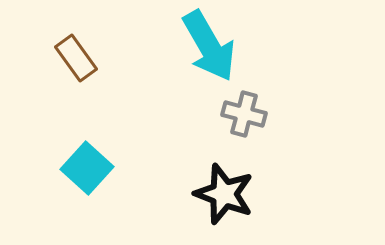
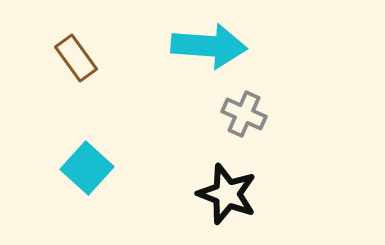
cyan arrow: rotated 56 degrees counterclockwise
gray cross: rotated 9 degrees clockwise
black star: moved 3 px right
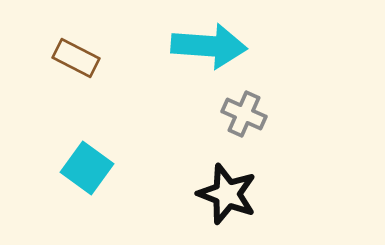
brown rectangle: rotated 27 degrees counterclockwise
cyan square: rotated 6 degrees counterclockwise
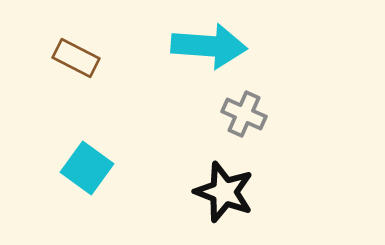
black star: moved 3 px left, 2 px up
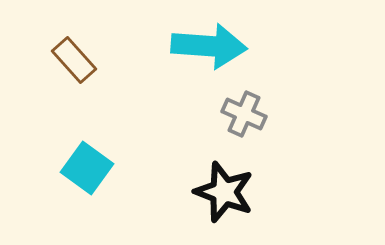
brown rectangle: moved 2 px left, 2 px down; rotated 21 degrees clockwise
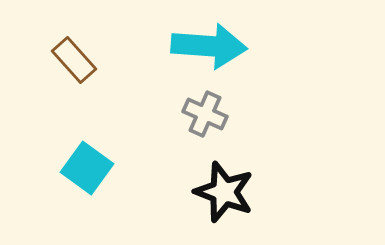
gray cross: moved 39 px left
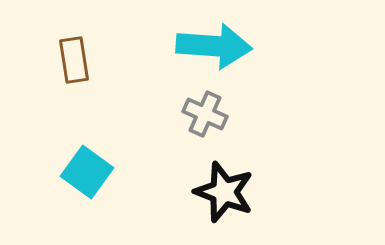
cyan arrow: moved 5 px right
brown rectangle: rotated 33 degrees clockwise
cyan square: moved 4 px down
